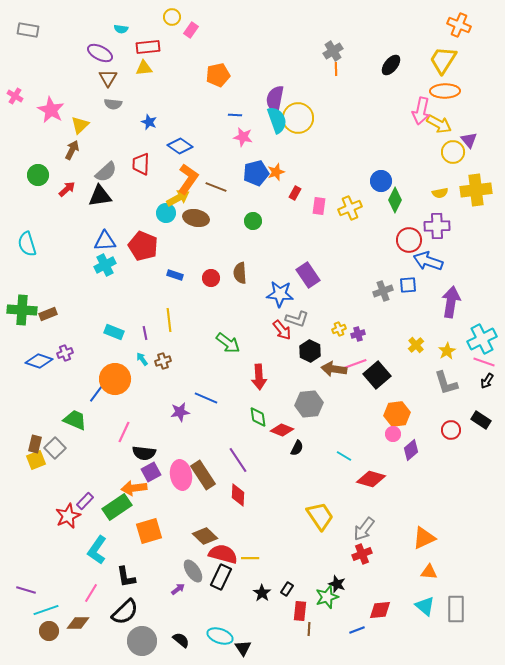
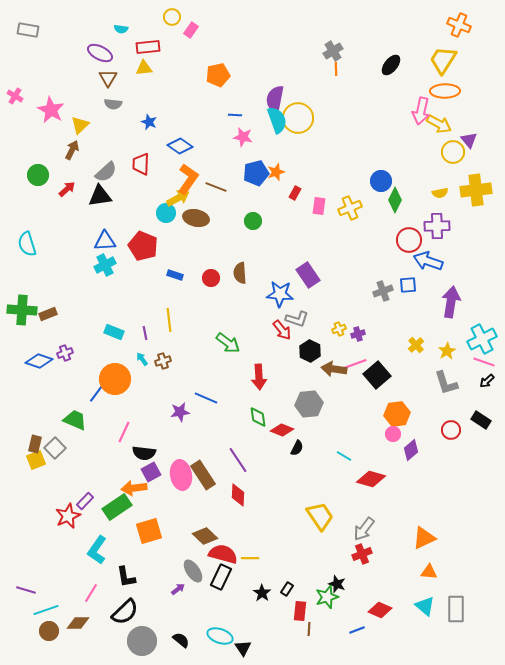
black arrow at (487, 381): rotated 14 degrees clockwise
red diamond at (380, 610): rotated 30 degrees clockwise
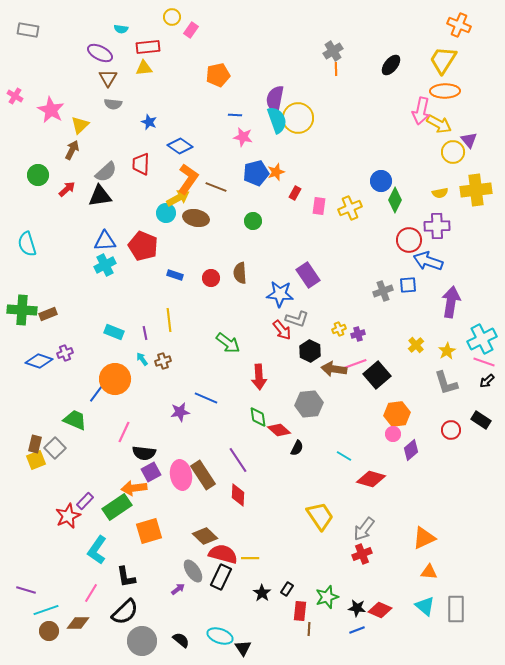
red diamond at (282, 430): moved 3 px left; rotated 20 degrees clockwise
black star at (337, 584): moved 20 px right, 24 px down; rotated 12 degrees counterclockwise
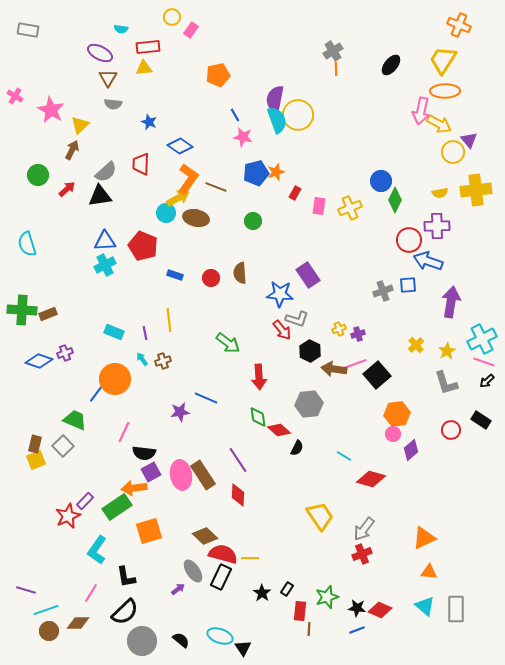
blue line at (235, 115): rotated 56 degrees clockwise
yellow circle at (298, 118): moved 3 px up
gray square at (55, 448): moved 8 px right, 2 px up
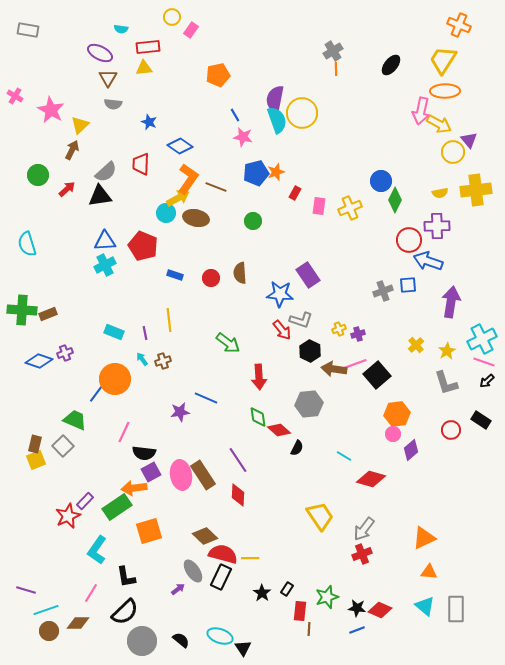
yellow circle at (298, 115): moved 4 px right, 2 px up
gray L-shape at (297, 319): moved 4 px right, 1 px down
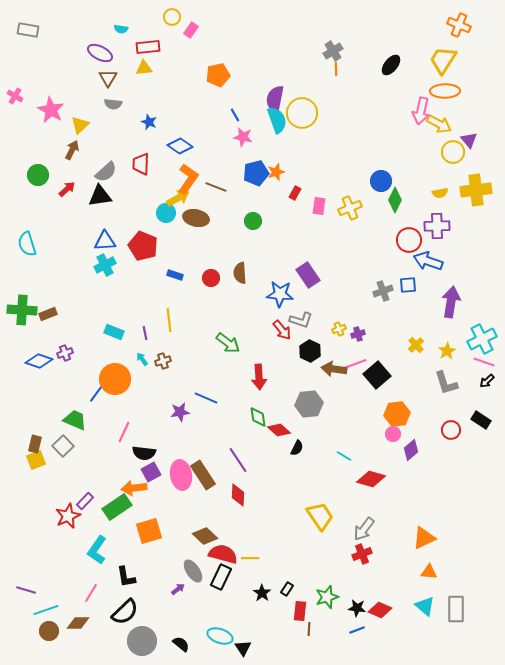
black semicircle at (181, 640): moved 4 px down
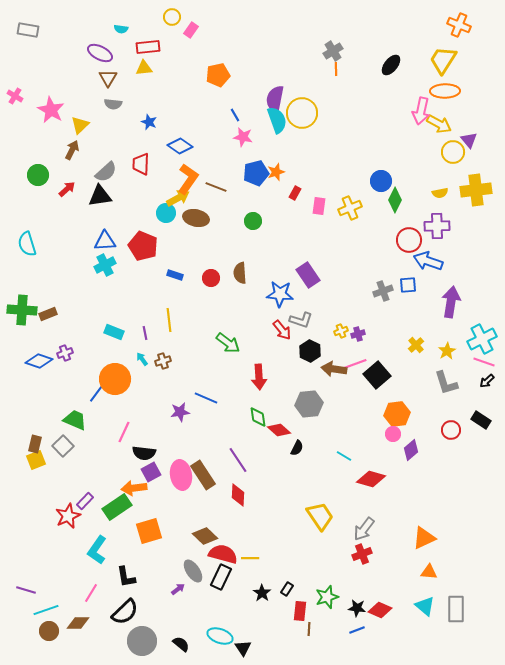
yellow cross at (339, 329): moved 2 px right, 2 px down
